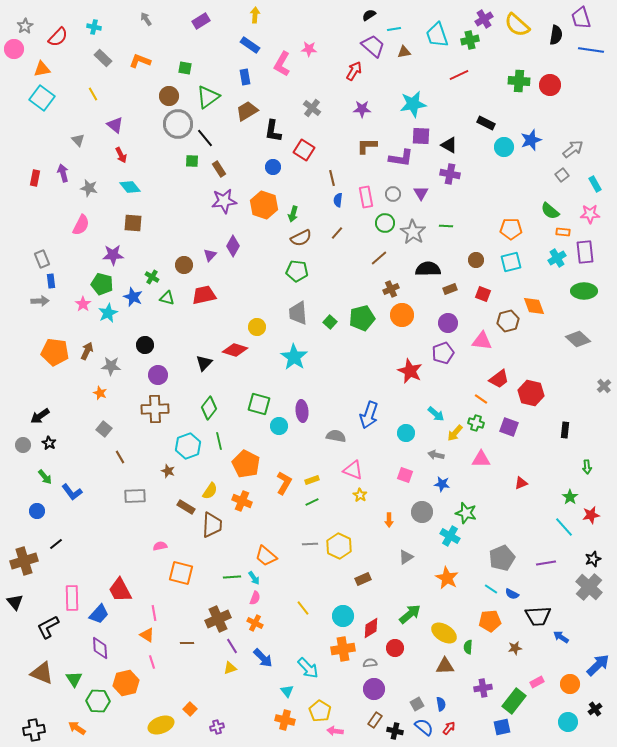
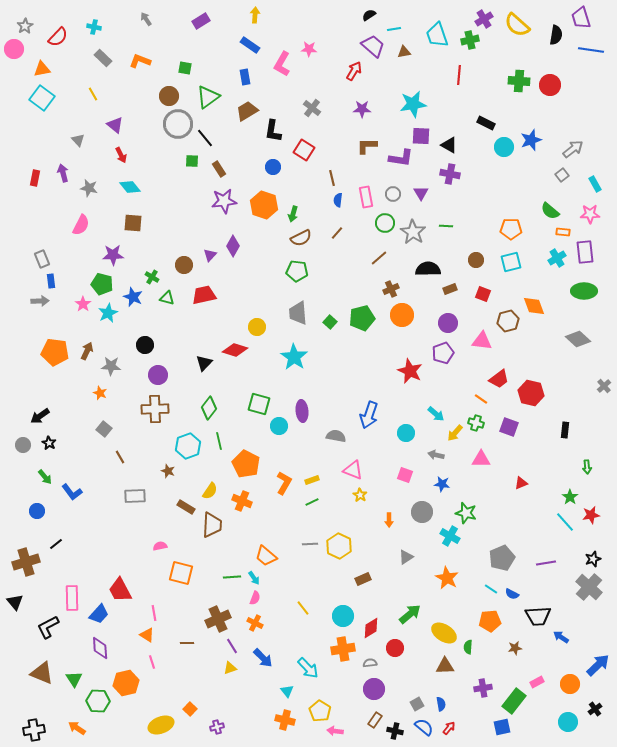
red line at (459, 75): rotated 60 degrees counterclockwise
cyan line at (564, 527): moved 1 px right, 5 px up
brown cross at (24, 561): moved 2 px right, 1 px down
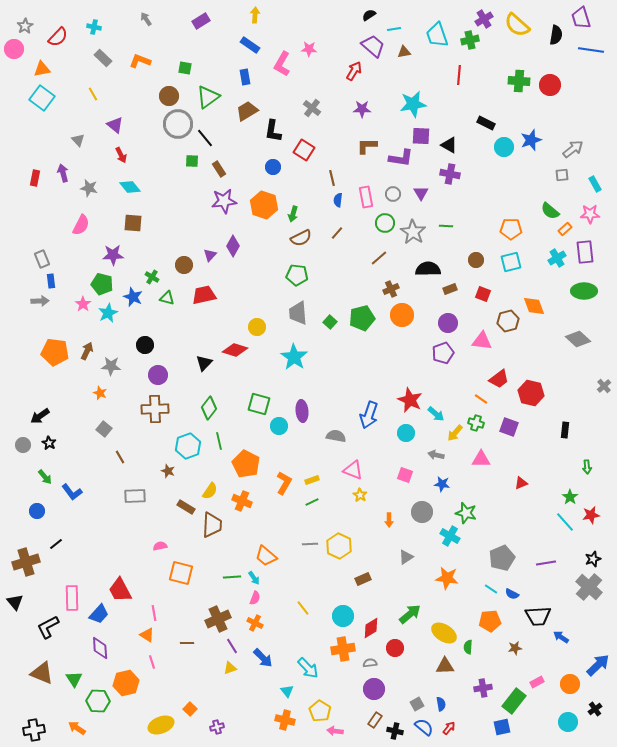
gray square at (562, 175): rotated 32 degrees clockwise
orange rectangle at (563, 232): moved 2 px right, 3 px up; rotated 48 degrees counterclockwise
green pentagon at (297, 271): moved 4 px down
red star at (410, 371): moved 29 px down
orange star at (447, 578): rotated 20 degrees counterclockwise
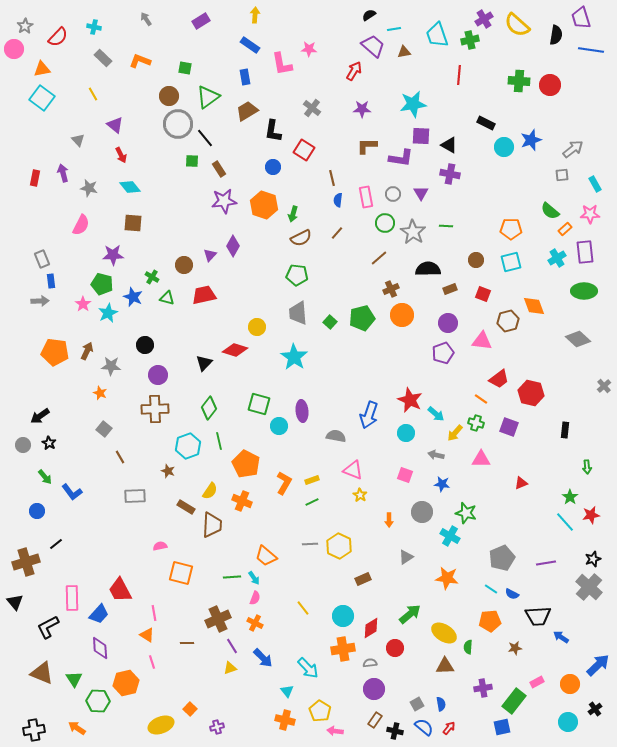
pink L-shape at (282, 64): rotated 40 degrees counterclockwise
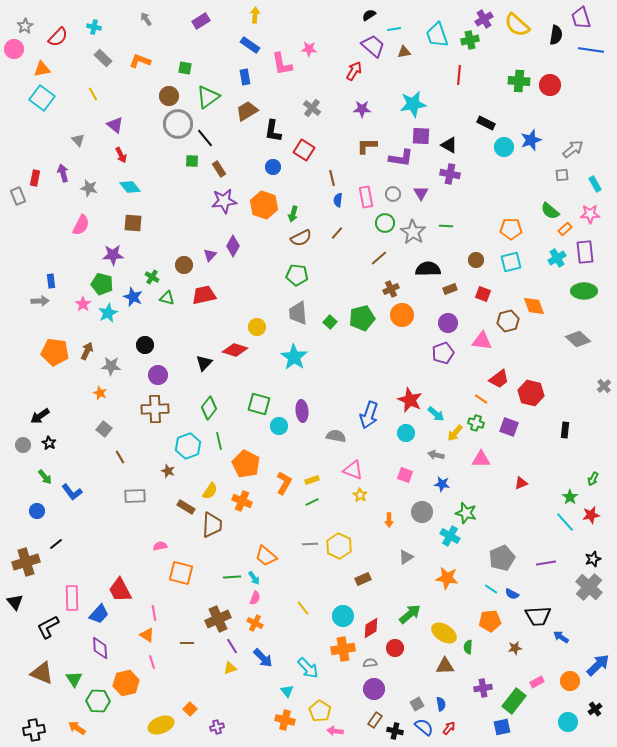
gray rectangle at (42, 259): moved 24 px left, 63 px up
green arrow at (587, 467): moved 6 px right, 12 px down; rotated 32 degrees clockwise
orange circle at (570, 684): moved 3 px up
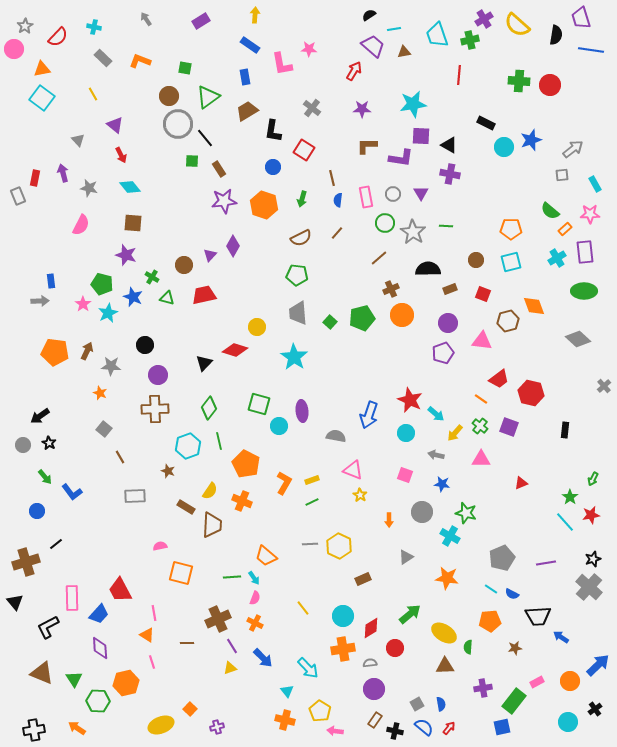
green arrow at (293, 214): moved 9 px right, 15 px up
purple star at (113, 255): moved 13 px right; rotated 20 degrees clockwise
green cross at (476, 423): moved 4 px right, 3 px down; rotated 21 degrees clockwise
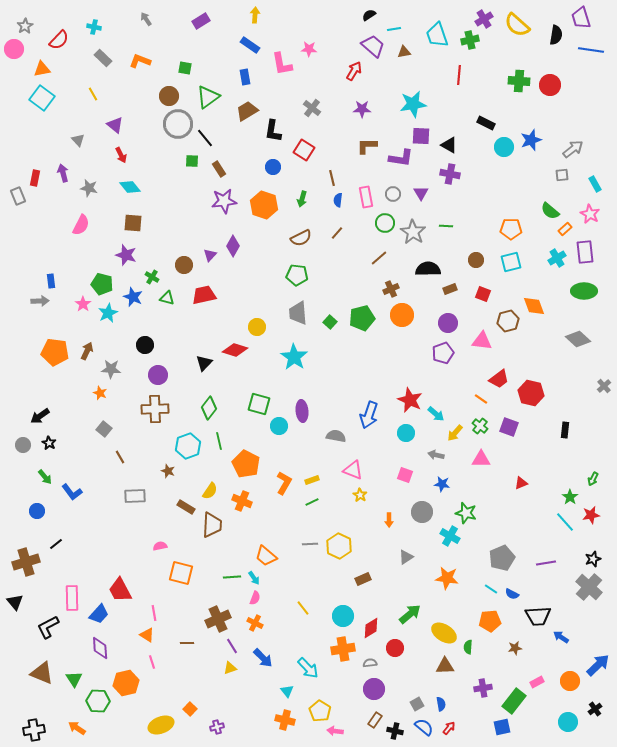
red semicircle at (58, 37): moved 1 px right, 3 px down
pink star at (590, 214): rotated 30 degrees clockwise
gray star at (111, 366): moved 3 px down
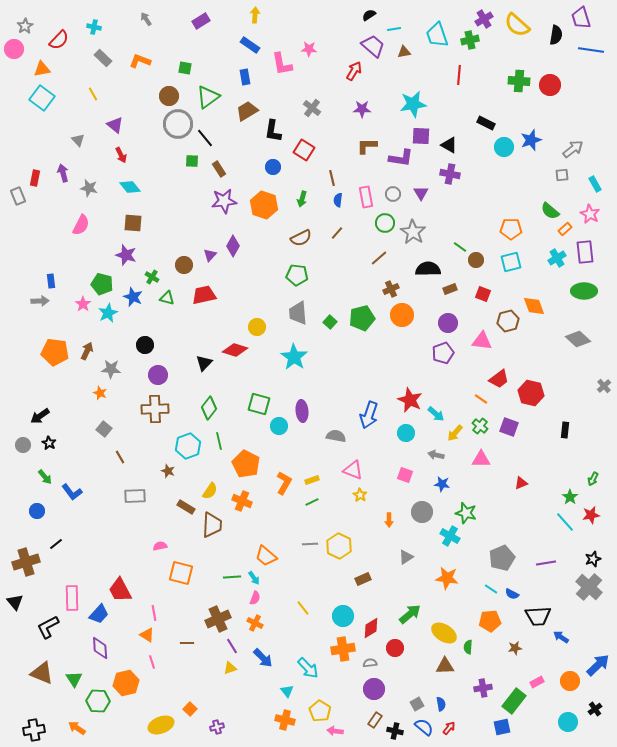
green line at (446, 226): moved 14 px right, 21 px down; rotated 32 degrees clockwise
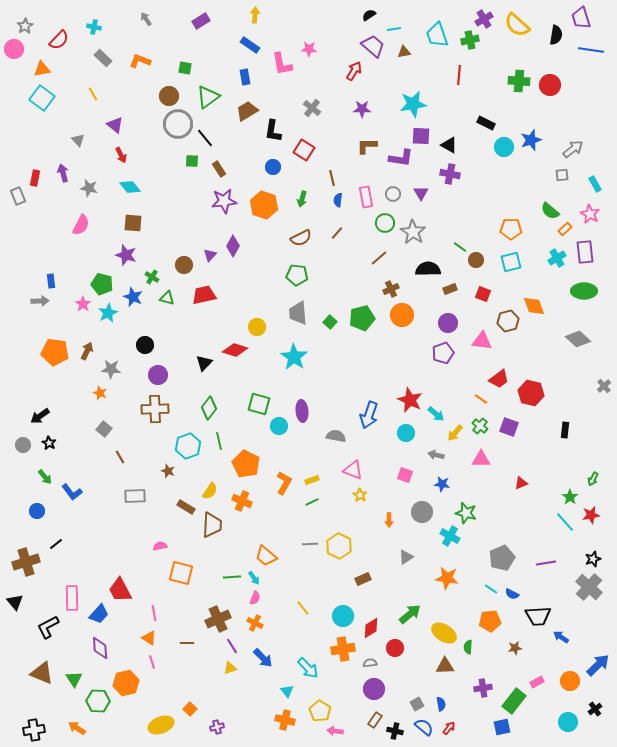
orange triangle at (147, 635): moved 2 px right, 3 px down
